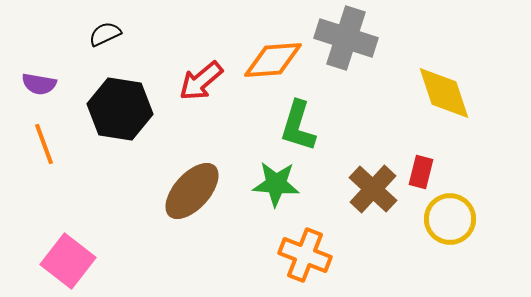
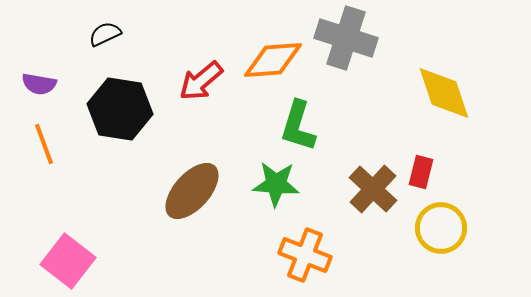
yellow circle: moved 9 px left, 9 px down
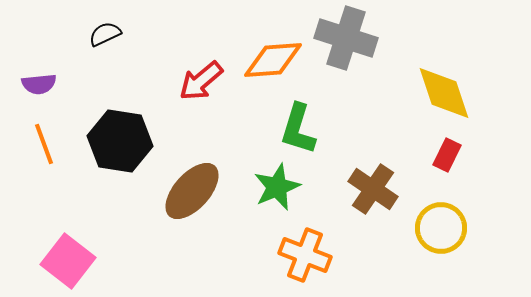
purple semicircle: rotated 16 degrees counterclockwise
black hexagon: moved 32 px down
green L-shape: moved 3 px down
red rectangle: moved 26 px right, 17 px up; rotated 12 degrees clockwise
green star: moved 1 px right, 3 px down; rotated 27 degrees counterclockwise
brown cross: rotated 9 degrees counterclockwise
